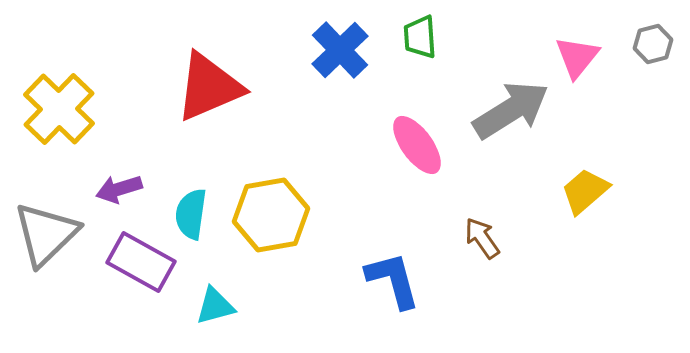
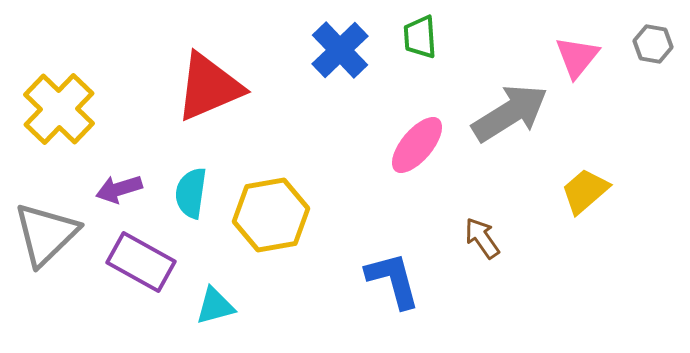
gray hexagon: rotated 24 degrees clockwise
gray arrow: moved 1 px left, 3 px down
pink ellipse: rotated 76 degrees clockwise
cyan semicircle: moved 21 px up
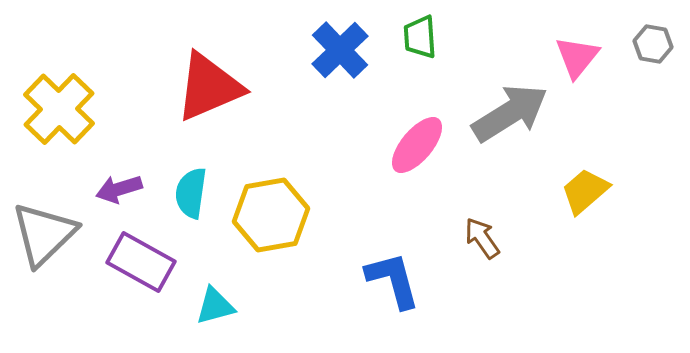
gray triangle: moved 2 px left
